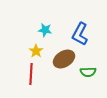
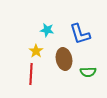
cyan star: moved 2 px right
blue L-shape: rotated 45 degrees counterclockwise
brown ellipse: rotated 70 degrees counterclockwise
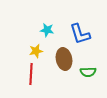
yellow star: rotated 24 degrees clockwise
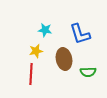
cyan star: moved 2 px left
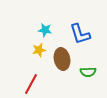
yellow star: moved 3 px right, 1 px up
brown ellipse: moved 2 px left
red line: moved 10 px down; rotated 25 degrees clockwise
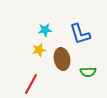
cyan star: rotated 16 degrees counterclockwise
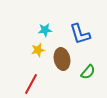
yellow star: moved 1 px left
green semicircle: rotated 49 degrees counterclockwise
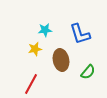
yellow star: moved 3 px left, 1 px up
brown ellipse: moved 1 px left, 1 px down
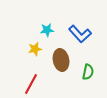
cyan star: moved 2 px right
blue L-shape: rotated 25 degrees counterclockwise
green semicircle: rotated 28 degrees counterclockwise
